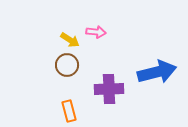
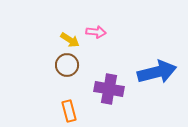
purple cross: rotated 12 degrees clockwise
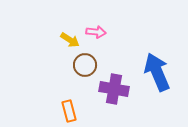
brown circle: moved 18 px right
blue arrow: rotated 99 degrees counterclockwise
purple cross: moved 5 px right
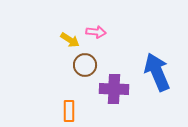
purple cross: rotated 8 degrees counterclockwise
orange rectangle: rotated 15 degrees clockwise
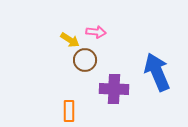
brown circle: moved 5 px up
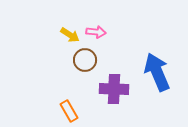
yellow arrow: moved 5 px up
orange rectangle: rotated 30 degrees counterclockwise
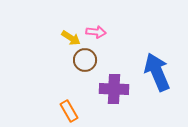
yellow arrow: moved 1 px right, 3 px down
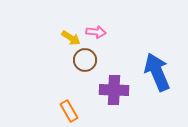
purple cross: moved 1 px down
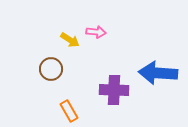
yellow arrow: moved 1 px left, 2 px down
brown circle: moved 34 px left, 9 px down
blue arrow: moved 1 px right, 1 px down; rotated 63 degrees counterclockwise
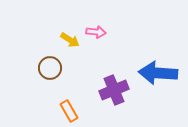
brown circle: moved 1 px left, 1 px up
purple cross: rotated 24 degrees counterclockwise
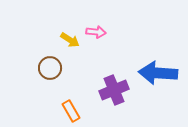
orange rectangle: moved 2 px right
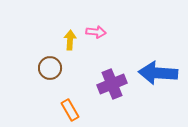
yellow arrow: rotated 120 degrees counterclockwise
purple cross: moved 2 px left, 6 px up
orange rectangle: moved 1 px left, 1 px up
